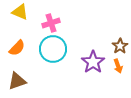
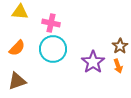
yellow triangle: rotated 18 degrees counterclockwise
pink cross: rotated 30 degrees clockwise
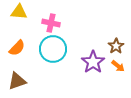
yellow triangle: moved 1 px left
brown star: moved 4 px left
orange arrow: rotated 32 degrees counterclockwise
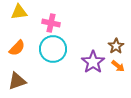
yellow triangle: rotated 12 degrees counterclockwise
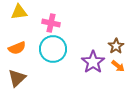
orange semicircle: rotated 24 degrees clockwise
brown triangle: moved 3 px up; rotated 24 degrees counterclockwise
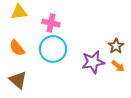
orange semicircle: rotated 72 degrees clockwise
purple star: rotated 25 degrees clockwise
brown triangle: moved 1 px right, 2 px down; rotated 36 degrees counterclockwise
